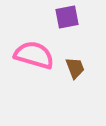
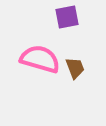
pink semicircle: moved 6 px right, 4 px down
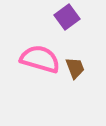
purple square: rotated 25 degrees counterclockwise
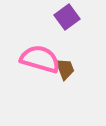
brown trapezoid: moved 10 px left, 1 px down
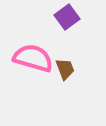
pink semicircle: moved 7 px left, 1 px up
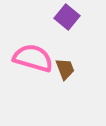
purple square: rotated 15 degrees counterclockwise
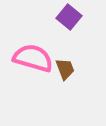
purple square: moved 2 px right
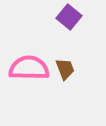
pink semicircle: moved 4 px left, 10 px down; rotated 15 degrees counterclockwise
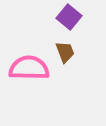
brown trapezoid: moved 17 px up
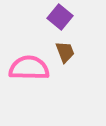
purple square: moved 9 px left
